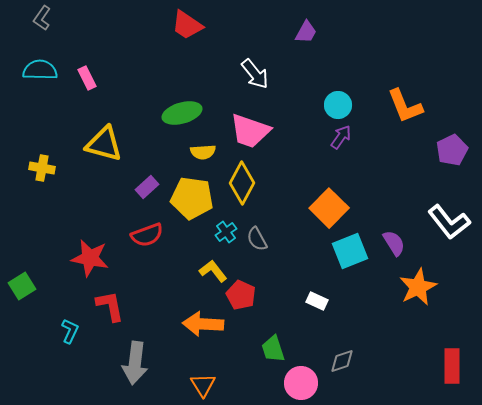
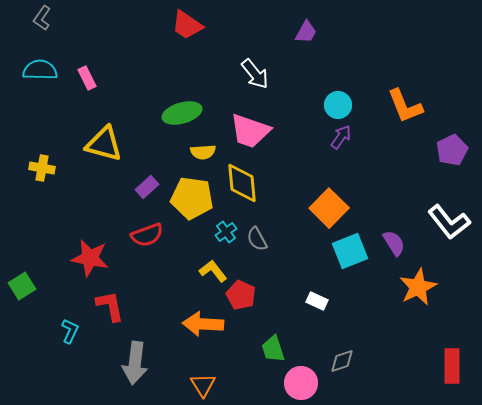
yellow diamond: rotated 33 degrees counterclockwise
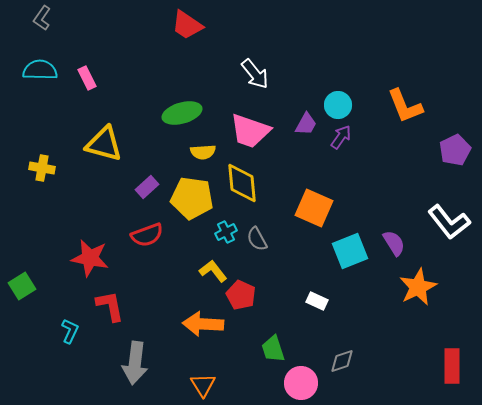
purple trapezoid: moved 92 px down
purple pentagon: moved 3 px right
orange square: moved 15 px left; rotated 21 degrees counterclockwise
cyan cross: rotated 10 degrees clockwise
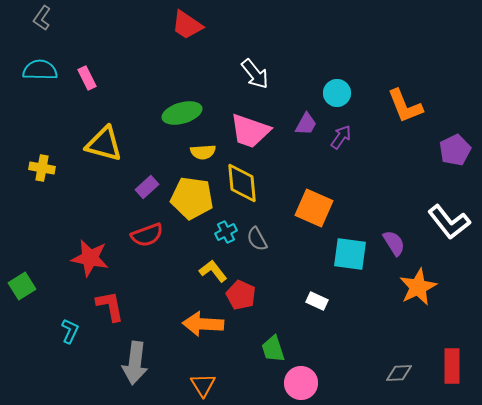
cyan circle: moved 1 px left, 12 px up
cyan square: moved 3 px down; rotated 30 degrees clockwise
gray diamond: moved 57 px right, 12 px down; rotated 16 degrees clockwise
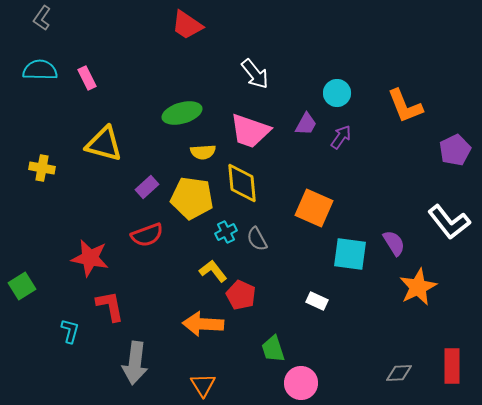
cyan L-shape: rotated 10 degrees counterclockwise
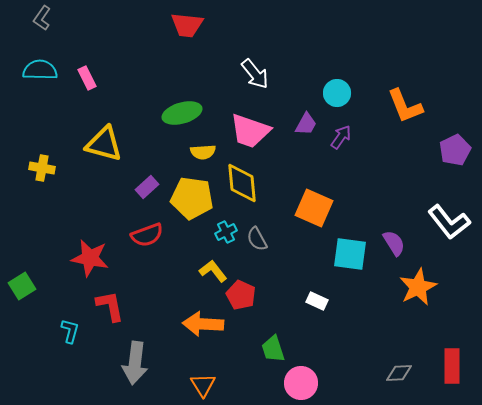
red trapezoid: rotated 28 degrees counterclockwise
